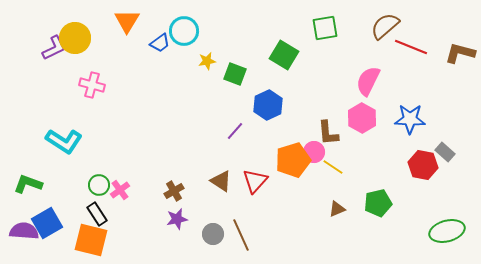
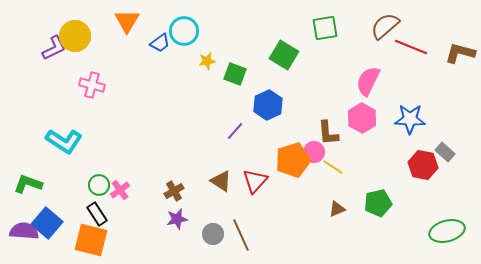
yellow circle at (75, 38): moved 2 px up
blue square at (47, 223): rotated 20 degrees counterclockwise
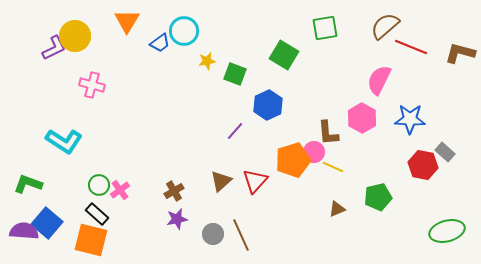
pink semicircle at (368, 81): moved 11 px right, 1 px up
yellow line at (333, 167): rotated 10 degrees counterclockwise
brown triangle at (221, 181): rotated 45 degrees clockwise
green pentagon at (378, 203): moved 6 px up
black rectangle at (97, 214): rotated 15 degrees counterclockwise
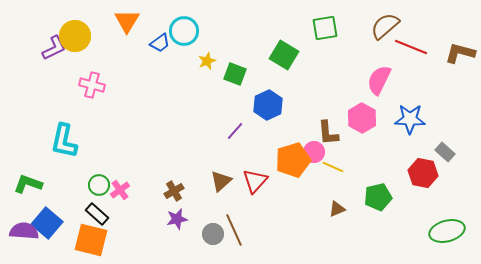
yellow star at (207, 61): rotated 12 degrees counterclockwise
cyan L-shape at (64, 141): rotated 69 degrees clockwise
red hexagon at (423, 165): moved 8 px down
brown line at (241, 235): moved 7 px left, 5 px up
